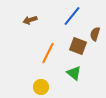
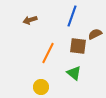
blue line: rotated 20 degrees counterclockwise
brown semicircle: rotated 48 degrees clockwise
brown square: rotated 12 degrees counterclockwise
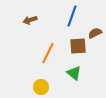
brown semicircle: moved 1 px up
brown square: rotated 12 degrees counterclockwise
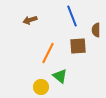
blue line: rotated 40 degrees counterclockwise
brown semicircle: moved 1 px right, 3 px up; rotated 64 degrees counterclockwise
green triangle: moved 14 px left, 3 px down
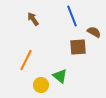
brown arrow: moved 3 px right, 1 px up; rotated 72 degrees clockwise
brown semicircle: moved 2 px left, 2 px down; rotated 120 degrees clockwise
brown square: moved 1 px down
orange line: moved 22 px left, 7 px down
yellow circle: moved 2 px up
